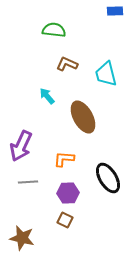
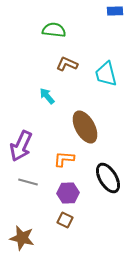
brown ellipse: moved 2 px right, 10 px down
gray line: rotated 18 degrees clockwise
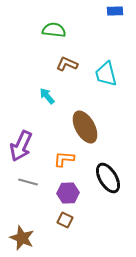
brown star: rotated 10 degrees clockwise
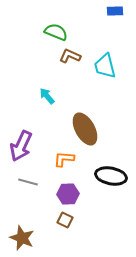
green semicircle: moved 2 px right, 2 px down; rotated 15 degrees clockwise
brown L-shape: moved 3 px right, 8 px up
cyan trapezoid: moved 1 px left, 8 px up
brown ellipse: moved 2 px down
black ellipse: moved 3 px right, 2 px up; rotated 48 degrees counterclockwise
purple hexagon: moved 1 px down
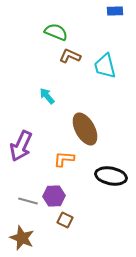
gray line: moved 19 px down
purple hexagon: moved 14 px left, 2 px down
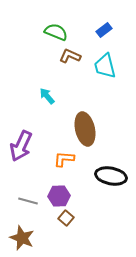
blue rectangle: moved 11 px left, 19 px down; rotated 35 degrees counterclockwise
brown ellipse: rotated 16 degrees clockwise
purple hexagon: moved 5 px right
brown square: moved 1 px right, 2 px up; rotated 14 degrees clockwise
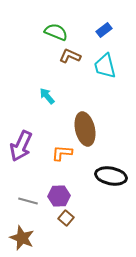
orange L-shape: moved 2 px left, 6 px up
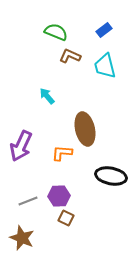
gray line: rotated 36 degrees counterclockwise
brown square: rotated 14 degrees counterclockwise
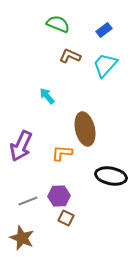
green semicircle: moved 2 px right, 8 px up
cyan trapezoid: moved 1 px up; rotated 56 degrees clockwise
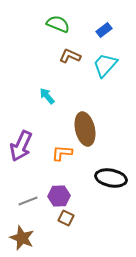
black ellipse: moved 2 px down
